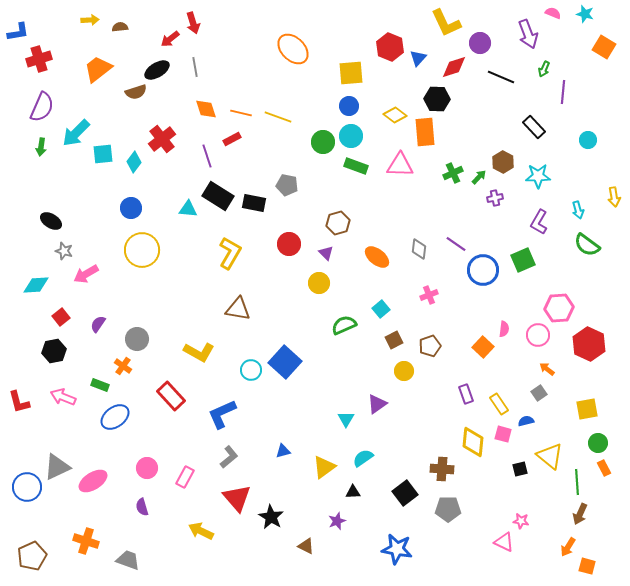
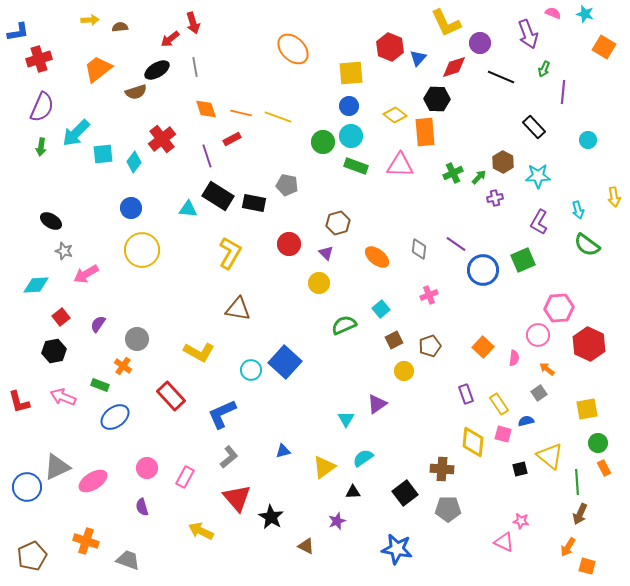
pink semicircle at (504, 329): moved 10 px right, 29 px down
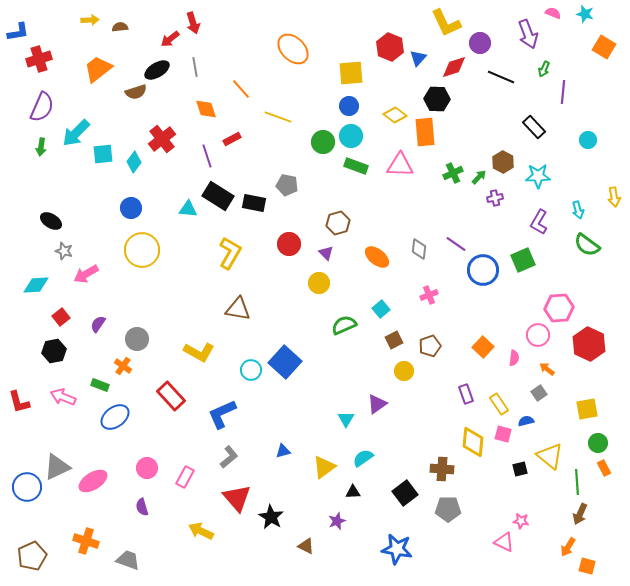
orange line at (241, 113): moved 24 px up; rotated 35 degrees clockwise
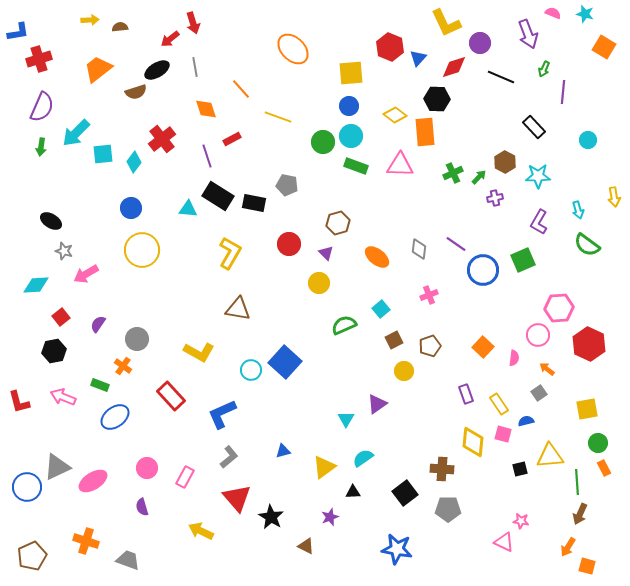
brown hexagon at (503, 162): moved 2 px right
yellow triangle at (550, 456): rotated 44 degrees counterclockwise
purple star at (337, 521): moved 7 px left, 4 px up
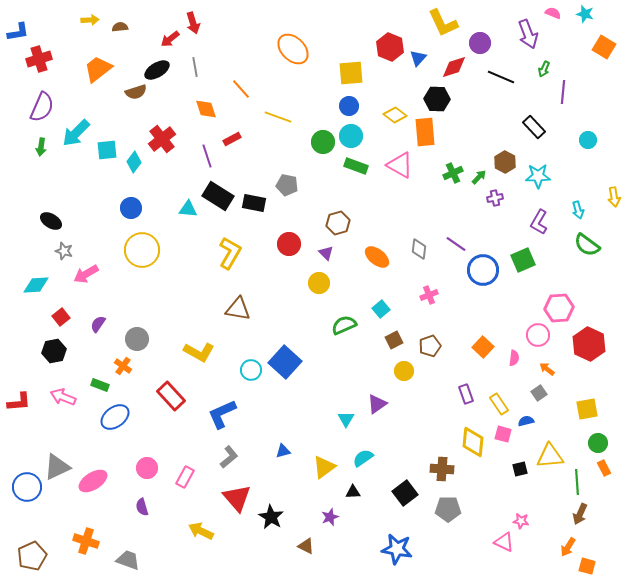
yellow L-shape at (446, 23): moved 3 px left
cyan square at (103, 154): moved 4 px right, 4 px up
pink triangle at (400, 165): rotated 28 degrees clockwise
red L-shape at (19, 402): rotated 80 degrees counterclockwise
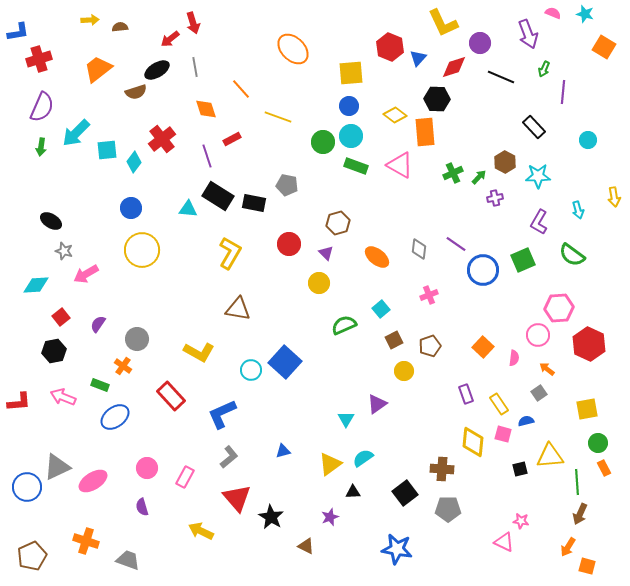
green semicircle at (587, 245): moved 15 px left, 10 px down
yellow triangle at (324, 467): moved 6 px right, 3 px up
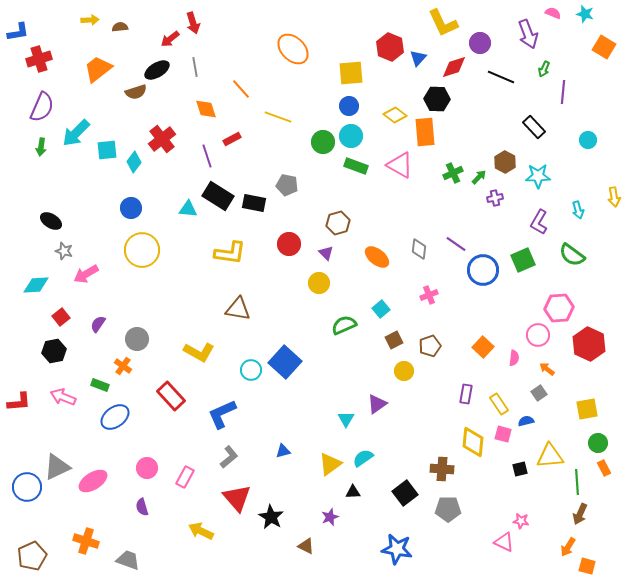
yellow L-shape at (230, 253): rotated 68 degrees clockwise
purple rectangle at (466, 394): rotated 30 degrees clockwise
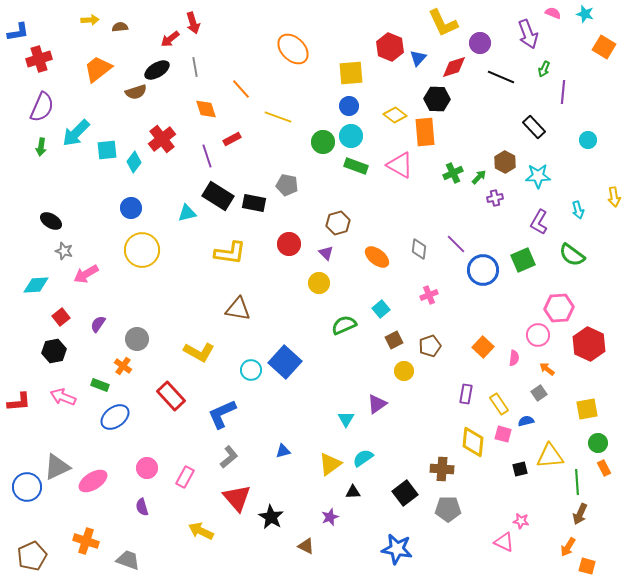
cyan triangle at (188, 209): moved 1 px left, 4 px down; rotated 18 degrees counterclockwise
purple line at (456, 244): rotated 10 degrees clockwise
